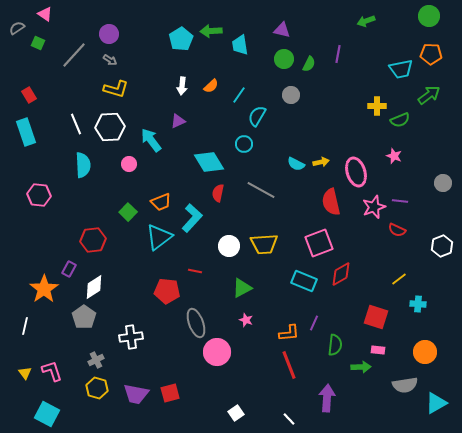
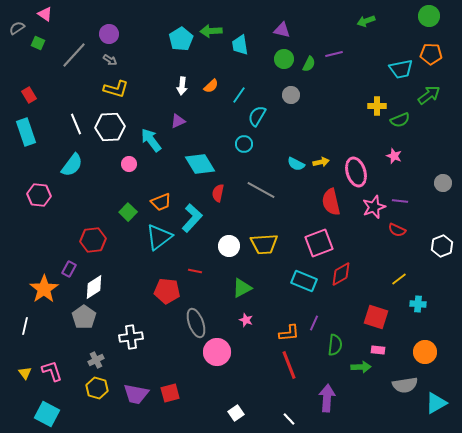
purple line at (338, 54): moved 4 px left; rotated 66 degrees clockwise
cyan diamond at (209, 162): moved 9 px left, 2 px down
cyan semicircle at (83, 165): moved 11 px left; rotated 40 degrees clockwise
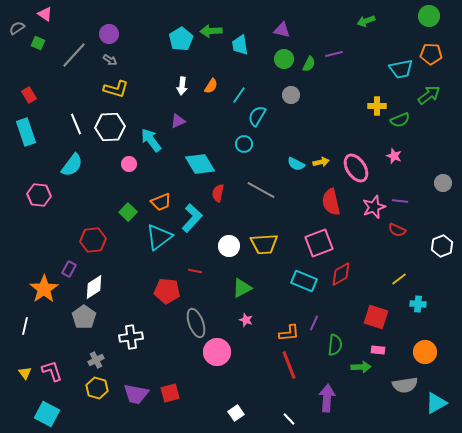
orange semicircle at (211, 86): rotated 14 degrees counterclockwise
pink ellipse at (356, 172): moved 4 px up; rotated 16 degrees counterclockwise
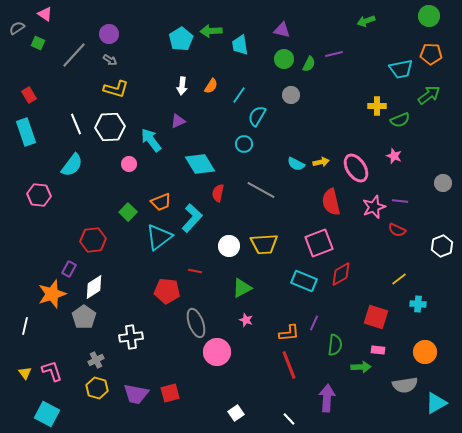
orange star at (44, 289): moved 8 px right, 5 px down; rotated 16 degrees clockwise
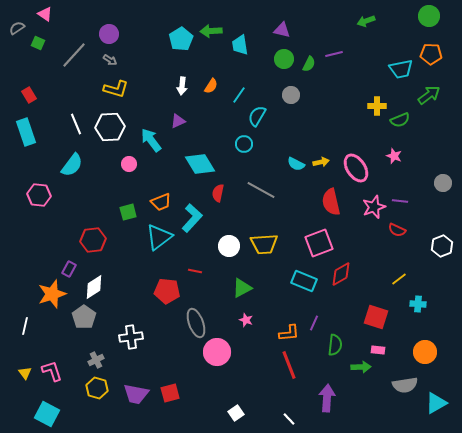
green square at (128, 212): rotated 30 degrees clockwise
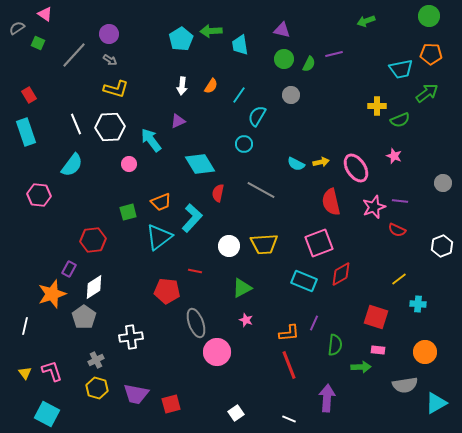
green arrow at (429, 95): moved 2 px left, 2 px up
red square at (170, 393): moved 1 px right, 11 px down
white line at (289, 419): rotated 24 degrees counterclockwise
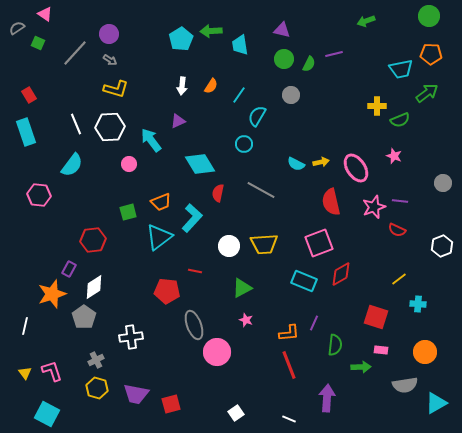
gray line at (74, 55): moved 1 px right, 2 px up
gray ellipse at (196, 323): moved 2 px left, 2 px down
pink rectangle at (378, 350): moved 3 px right
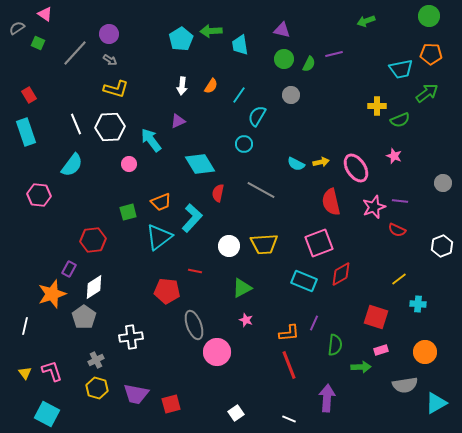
pink rectangle at (381, 350): rotated 24 degrees counterclockwise
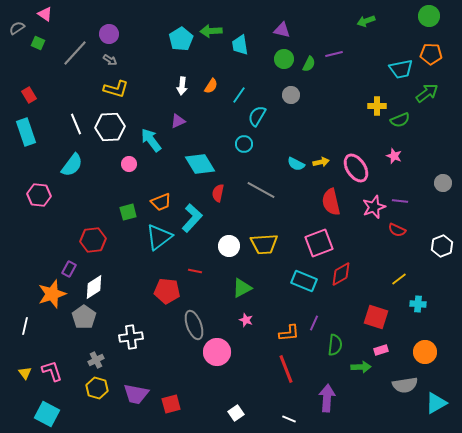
red line at (289, 365): moved 3 px left, 4 px down
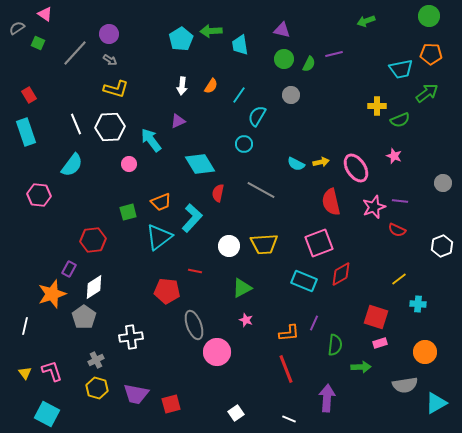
pink rectangle at (381, 350): moved 1 px left, 7 px up
